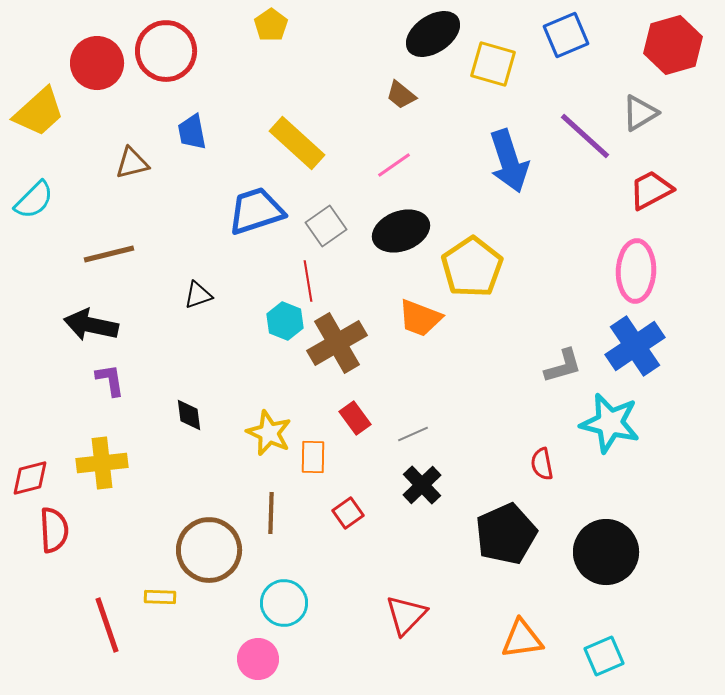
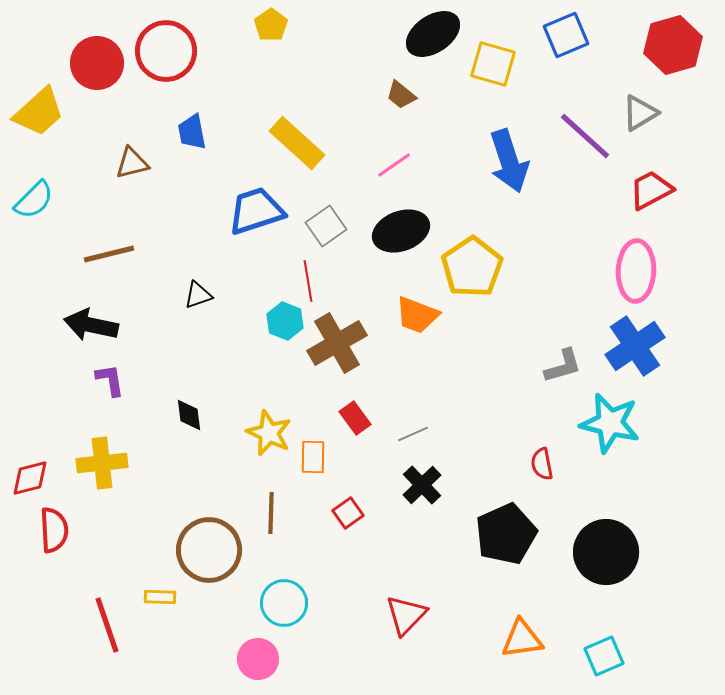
orange trapezoid at (420, 318): moved 3 px left, 3 px up
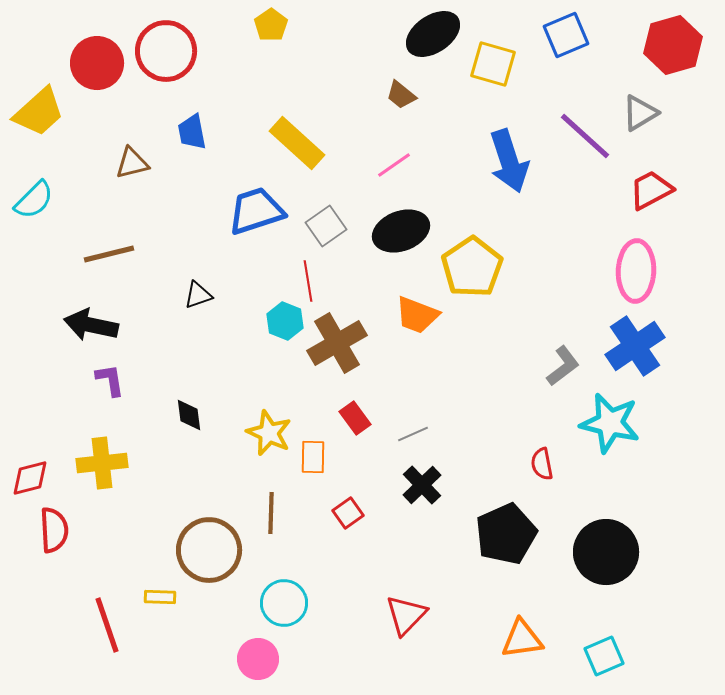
gray L-shape at (563, 366): rotated 21 degrees counterclockwise
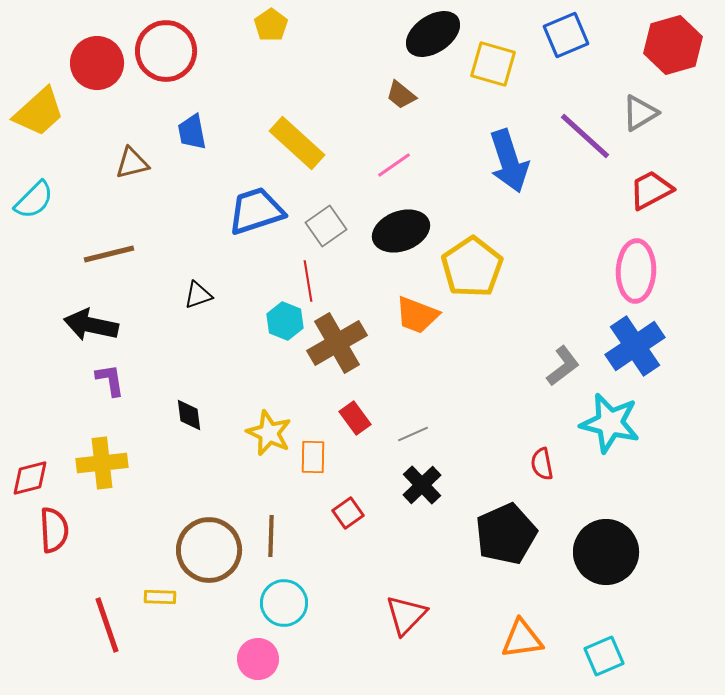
brown line at (271, 513): moved 23 px down
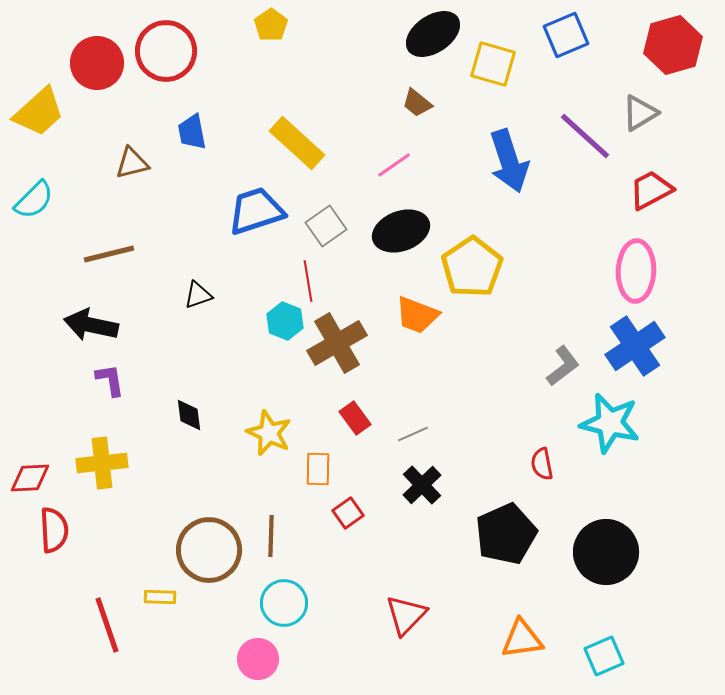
brown trapezoid at (401, 95): moved 16 px right, 8 px down
orange rectangle at (313, 457): moved 5 px right, 12 px down
red diamond at (30, 478): rotated 12 degrees clockwise
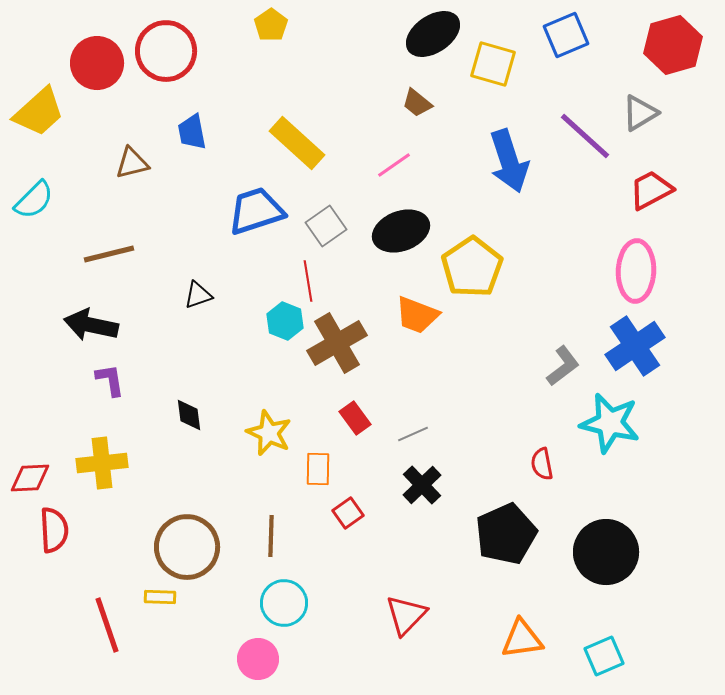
brown circle at (209, 550): moved 22 px left, 3 px up
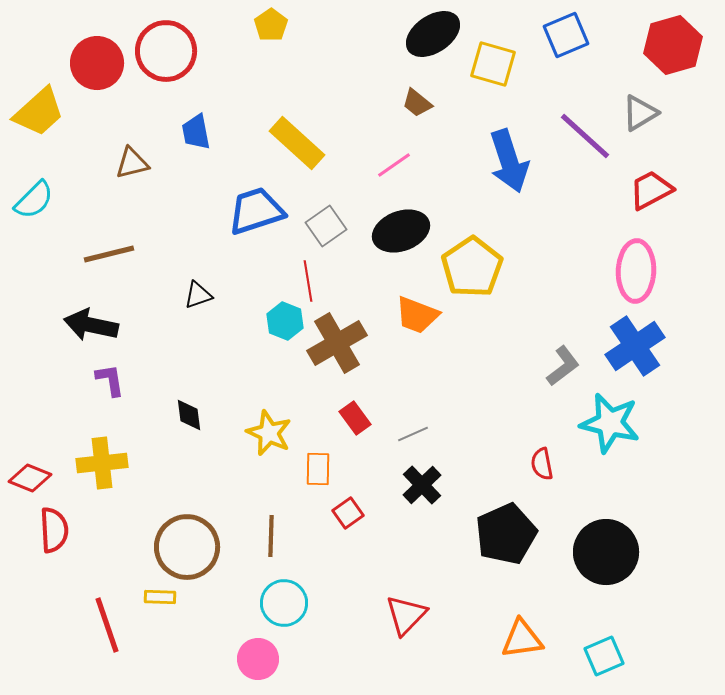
blue trapezoid at (192, 132): moved 4 px right
red diamond at (30, 478): rotated 24 degrees clockwise
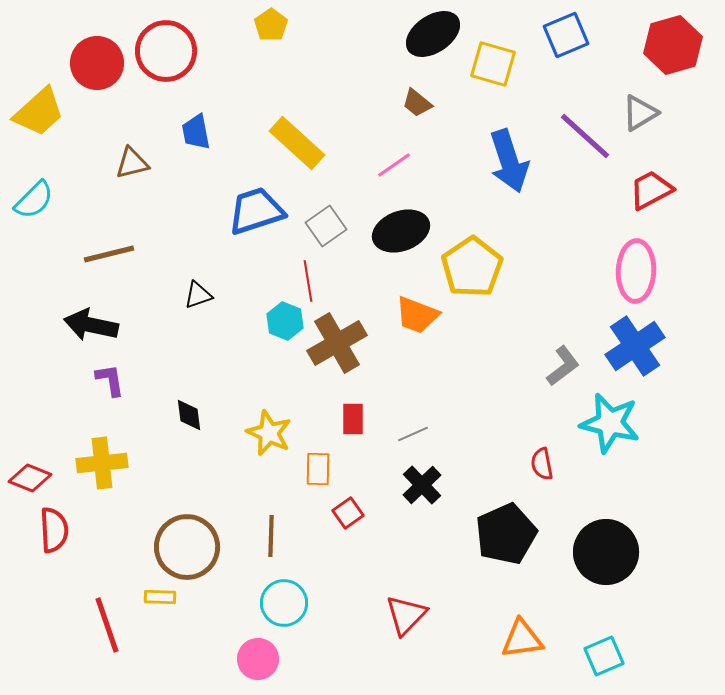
red rectangle at (355, 418): moved 2 px left, 1 px down; rotated 36 degrees clockwise
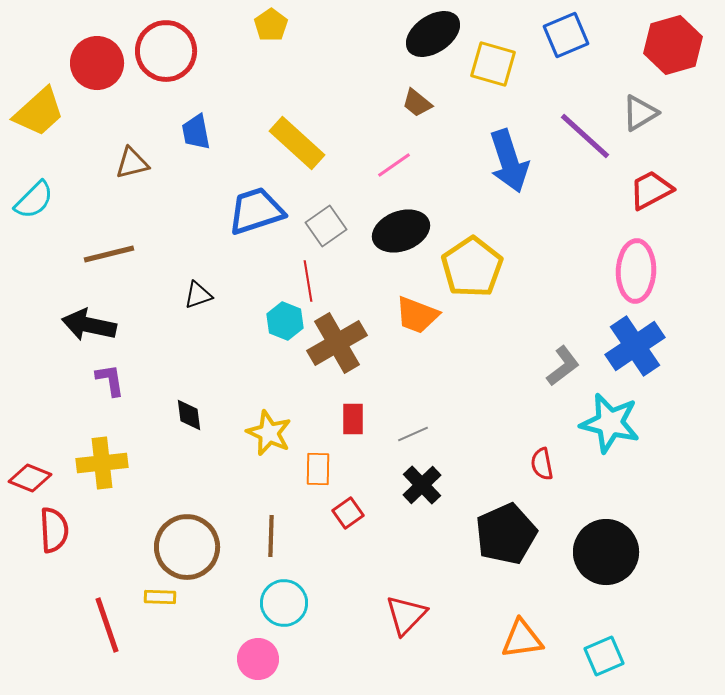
black arrow at (91, 325): moved 2 px left
